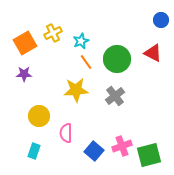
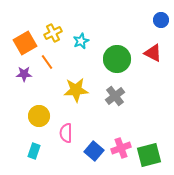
orange line: moved 39 px left
pink cross: moved 1 px left, 2 px down
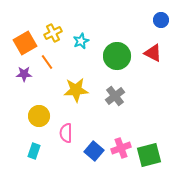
green circle: moved 3 px up
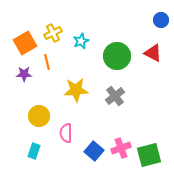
orange line: rotated 21 degrees clockwise
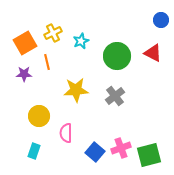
blue square: moved 1 px right, 1 px down
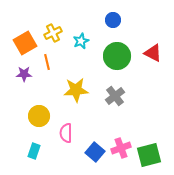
blue circle: moved 48 px left
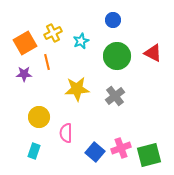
yellow star: moved 1 px right, 1 px up
yellow circle: moved 1 px down
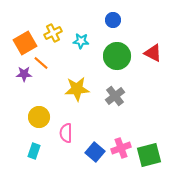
cyan star: rotated 28 degrees clockwise
orange line: moved 6 px left, 1 px down; rotated 35 degrees counterclockwise
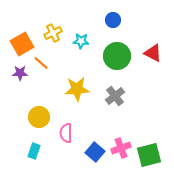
orange square: moved 3 px left, 1 px down
purple star: moved 4 px left, 1 px up
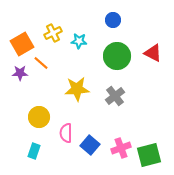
cyan star: moved 2 px left
blue square: moved 5 px left, 7 px up
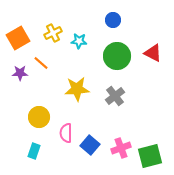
orange square: moved 4 px left, 6 px up
green square: moved 1 px right, 1 px down
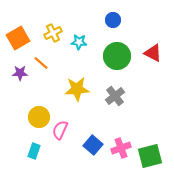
cyan star: moved 1 px down
pink semicircle: moved 6 px left, 3 px up; rotated 24 degrees clockwise
blue square: moved 3 px right
